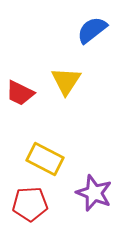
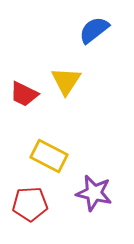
blue semicircle: moved 2 px right
red trapezoid: moved 4 px right, 1 px down
yellow rectangle: moved 4 px right, 3 px up
purple star: rotated 9 degrees counterclockwise
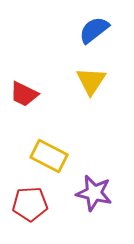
yellow triangle: moved 25 px right
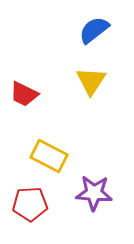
purple star: rotated 9 degrees counterclockwise
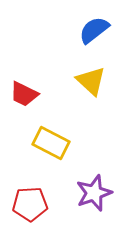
yellow triangle: rotated 20 degrees counterclockwise
yellow rectangle: moved 2 px right, 13 px up
purple star: rotated 24 degrees counterclockwise
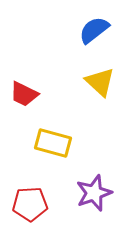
yellow triangle: moved 9 px right, 1 px down
yellow rectangle: moved 2 px right; rotated 12 degrees counterclockwise
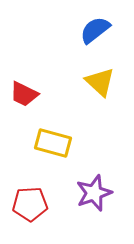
blue semicircle: moved 1 px right
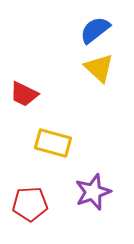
yellow triangle: moved 1 px left, 14 px up
purple star: moved 1 px left, 1 px up
